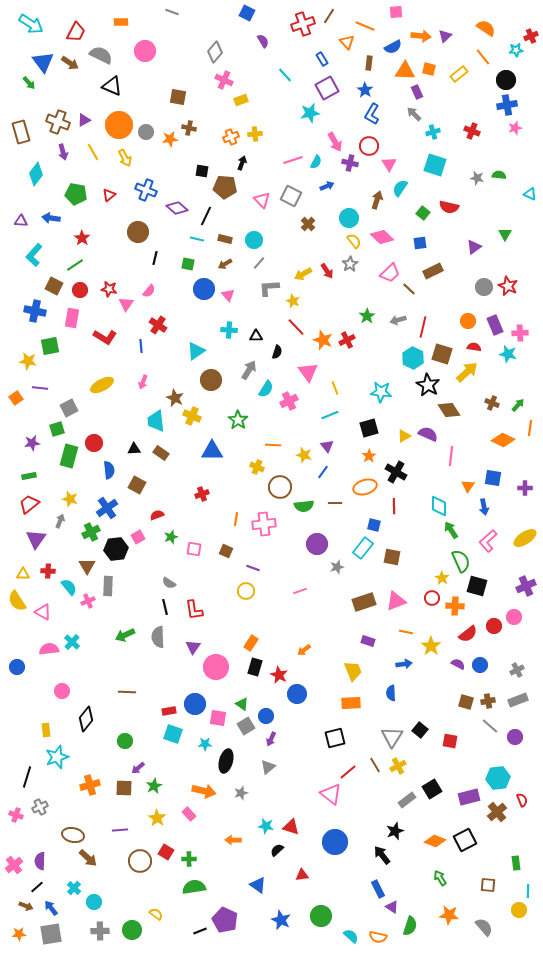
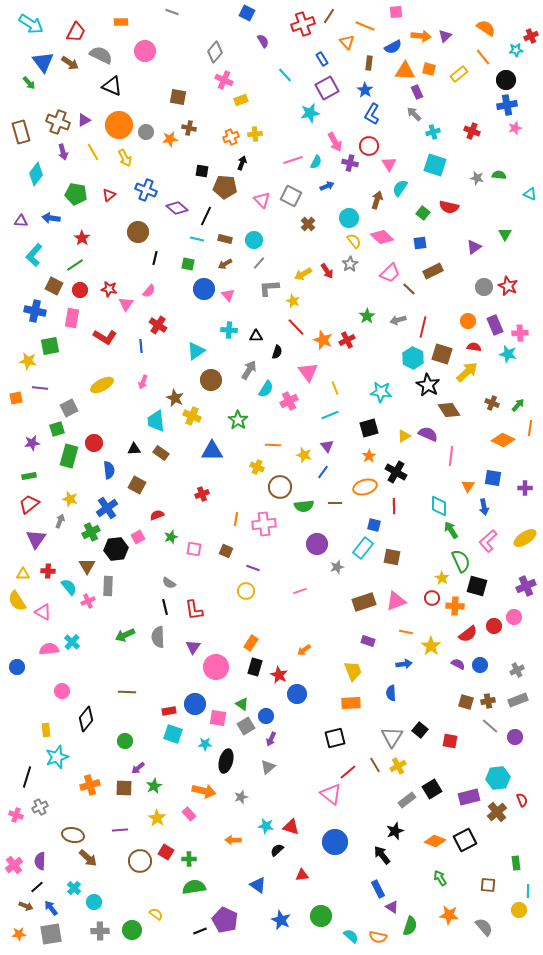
orange square at (16, 398): rotated 24 degrees clockwise
gray star at (241, 793): moved 4 px down
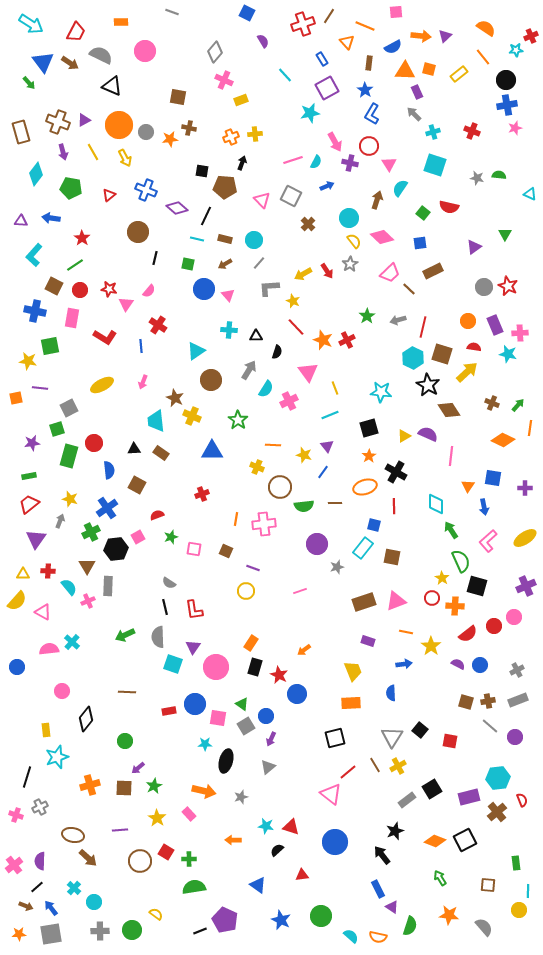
green pentagon at (76, 194): moved 5 px left, 6 px up
cyan diamond at (439, 506): moved 3 px left, 2 px up
yellow semicircle at (17, 601): rotated 105 degrees counterclockwise
cyan square at (173, 734): moved 70 px up
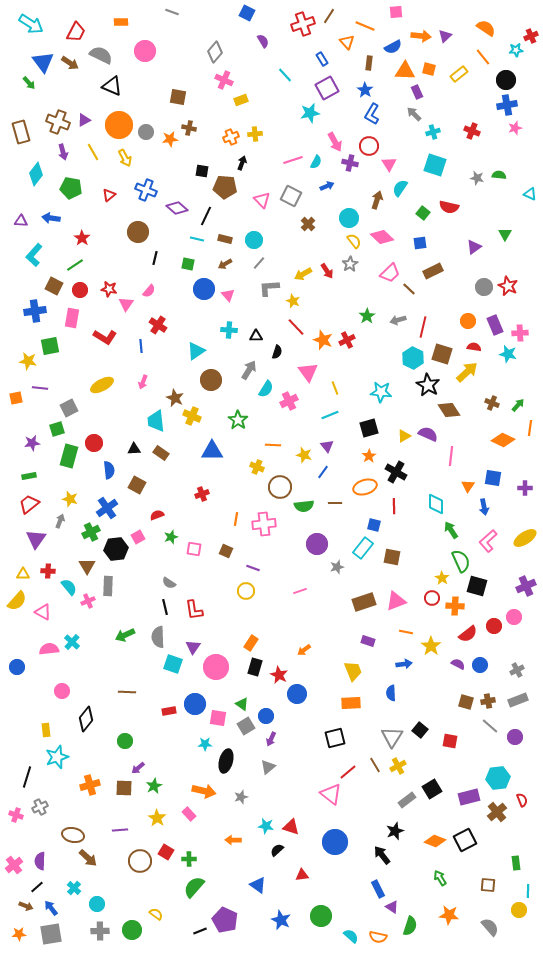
blue cross at (35, 311): rotated 20 degrees counterclockwise
green semicircle at (194, 887): rotated 40 degrees counterclockwise
cyan circle at (94, 902): moved 3 px right, 2 px down
gray semicircle at (484, 927): moved 6 px right
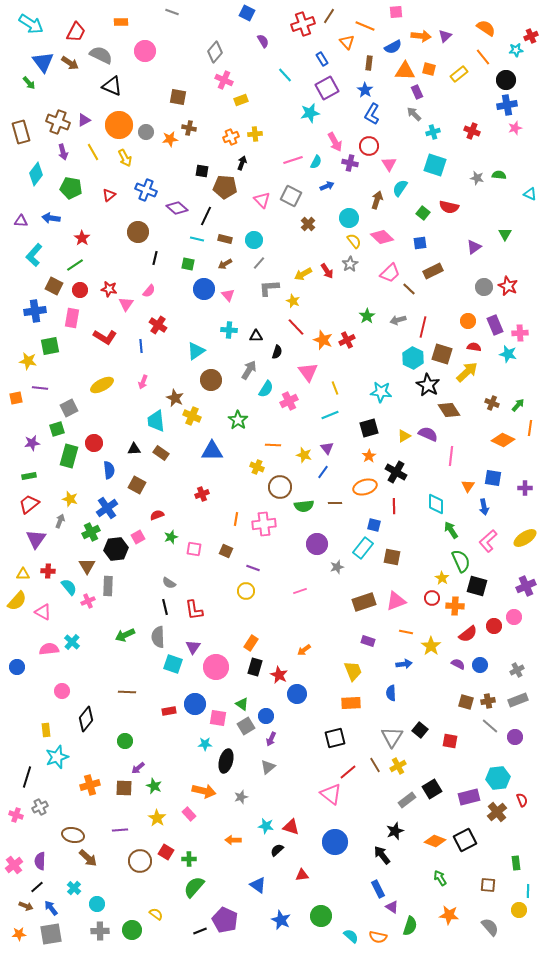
purple triangle at (327, 446): moved 2 px down
green star at (154, 786): rotated 21 degrees counterclockwise
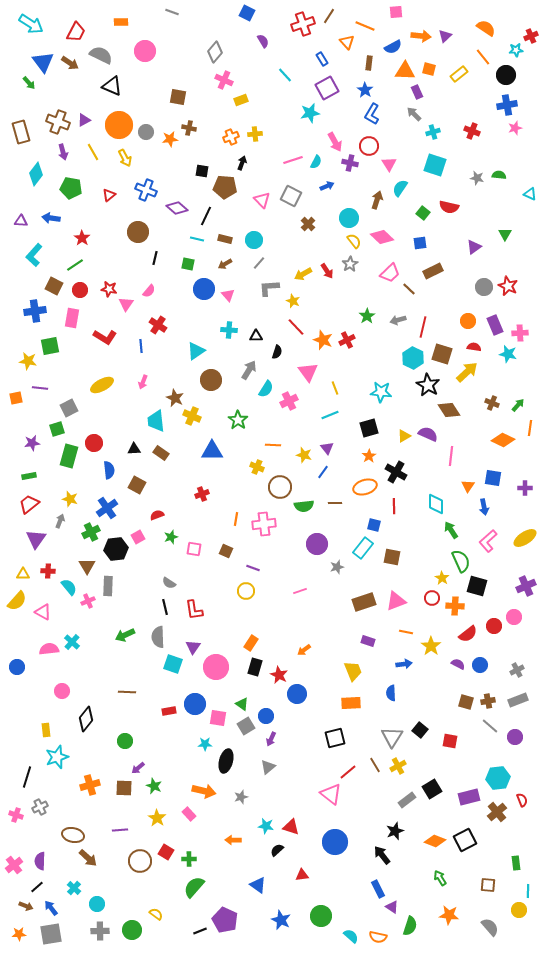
black circle at (506, 80): moved 5 px up
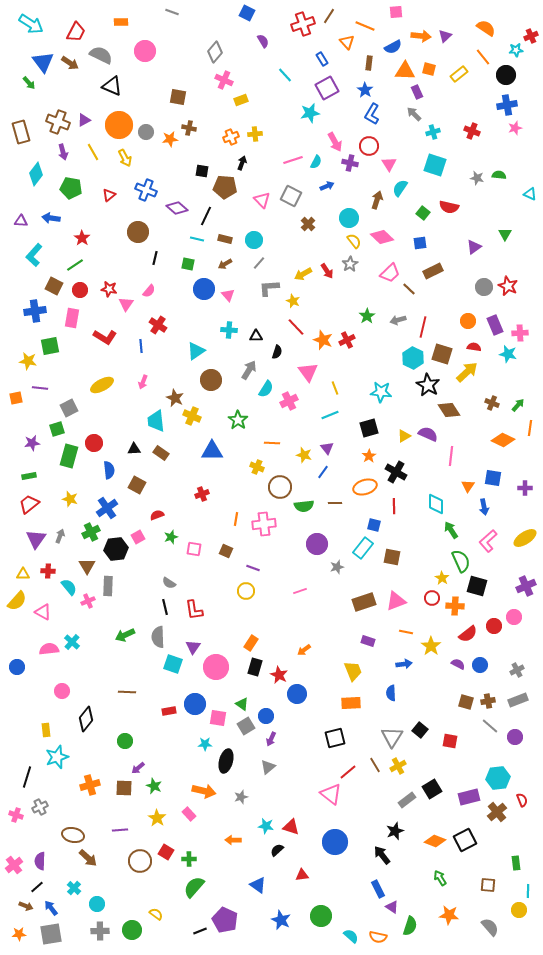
orange line at (273, 445): moved 1 px left, 2 px up
gray arrow at (60, 521): moved 15 px down
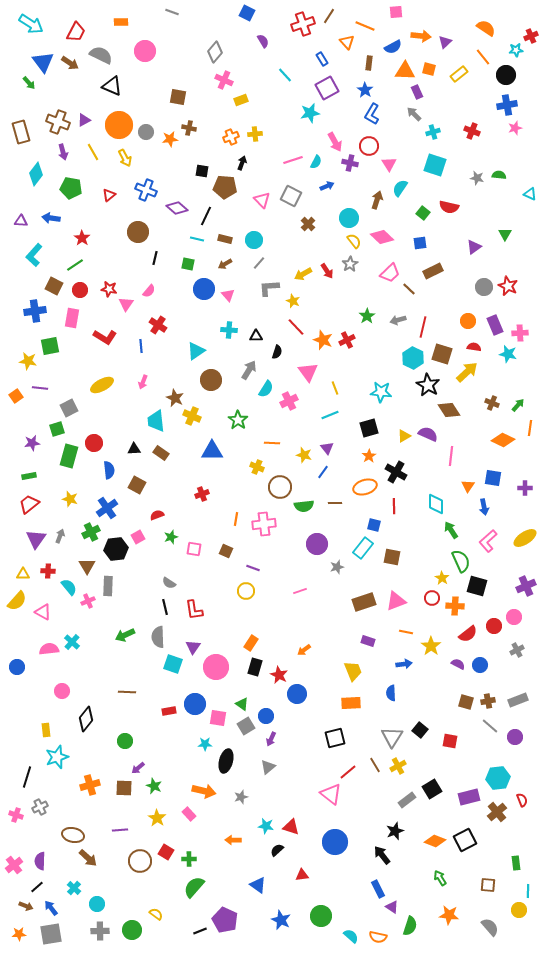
purple triangle at (445, 36): moved 6 px down
orange square at (16, 398): moved 2 px up; rotated 24 degrees counterclockwise
gray cross at (517, 670): moved 20 px up
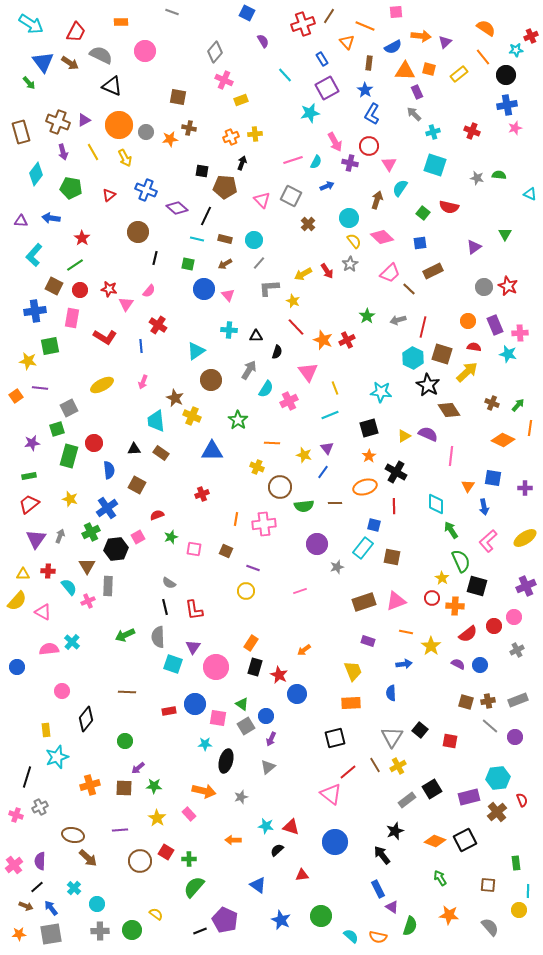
green star at (154, 786): rotated 21 degrees counterclockwise
